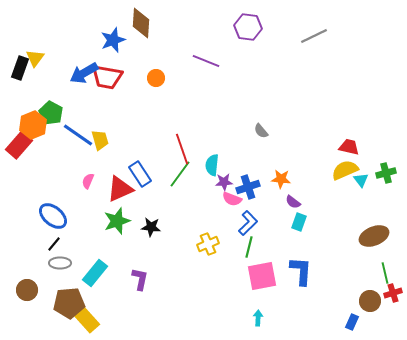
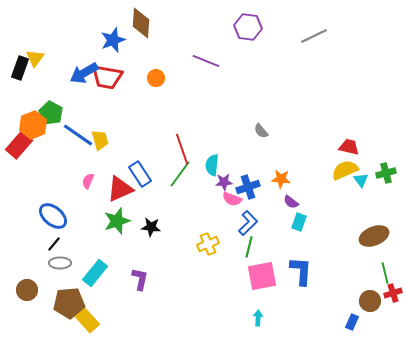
purple semicircle at (293, 202): moved 2 px left
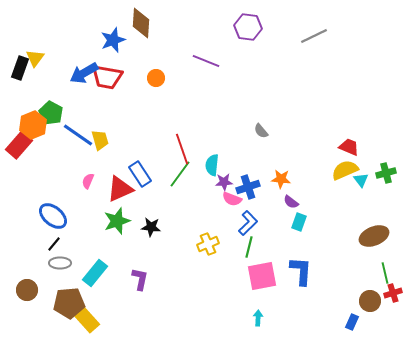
red trapezoid at (349, 147): rotated 10 degrees clockwise
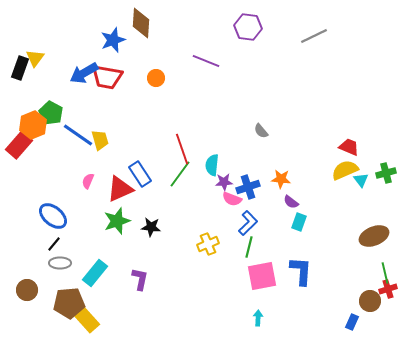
red cross at (393, 293): moved 5 px left, 4 px up
